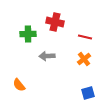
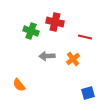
green cross: moved 3 px right, 3 px up; rotated 21 degrees clockwise
orange cross: moved 11 px left
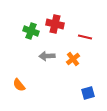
red cross: moved 2 px down
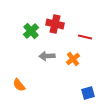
green cross: rotated 28 degrees clockwise
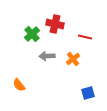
green cross: moved 1 px right, 3 px down
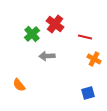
red cross: rotated 24 degrees clockwise
orange cross: moved 21 px right; rotated 24 degrees counterclockwise
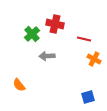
red cross: rotated 24 degrees counterclockwise
red line: moved 1 px left, 2 px down
blue square: moved 4 px down
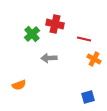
gray arrow: moved 2 px right, 2 px down
orange semicircle: rotated 72 degrees counterclockwise
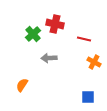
green cross: moved 1 px right
orange cross: moved 3 px down
orange semicircle: moved 3 px right; rotated 144 degrees clockwise
blue square: rotated 16 degrees clockwise
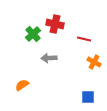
orange semicircle: rotated 24 degrees clockwise
